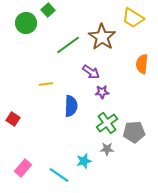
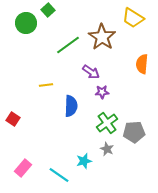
yellow line: moved 1 px down
gray star: rotated 24 degrees clockwise
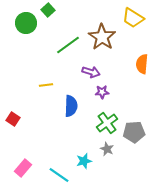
purple arrow: rotated 18 degrees counterclockwise
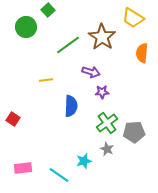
green circle: moved 4 px down
orange semicircle: moved 11 px up
yellow line: moved 5 px up
pink rectangle: rotated 42 degrees clockwise
